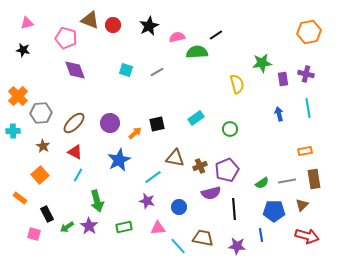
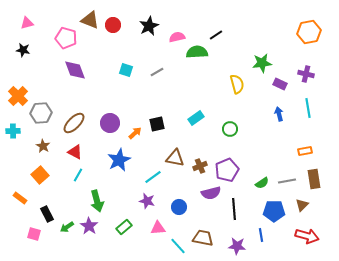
purple rectangle at (283, 79): moved 3 px left, 5 px down; rotated 56 degrees counterclockwise
green rectangle at (124, 227): rotated 28 degrees counterclockwise
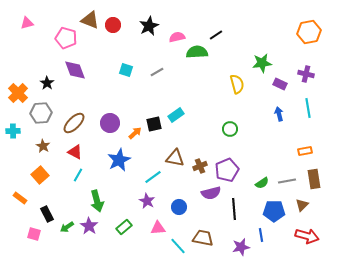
black star at (23, 50): moved 24 px right, 33 px down; rotated 24 degrees clockwise
orange cross at (18, 96): moved 3 px up
cyan rectangle at (196, 118): moved 20 px left, 3 px up
black square at (157, 124): moved 3 px left
purple star at (147, 201): rotated 14 degrees clockwise
purple star at (237, 246): moved 4 px right, 1 px down; rotated 18 degrees counterclockwise
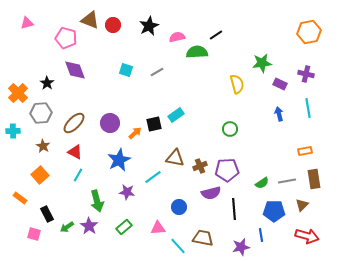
purple pentagon at (227, 170): rotated 20 degrees clockwise
purple star at (147, 201): moved 20 px left, 9 px up; rotated 21 degrees counterclockwise
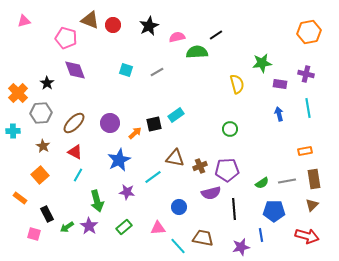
pink triangle at (27, 23): moved 3 px left, 2 px up
purple rectangle at (280, 84): rotated 16 degrees counterclockwise
brown triangle at (302, 205): moved 10 px right
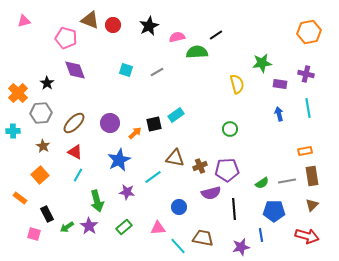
brown rectangle at (314, 179): moved 2 px left, 3 px up
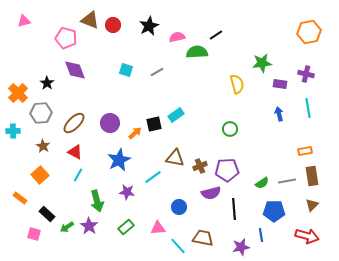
black rectangle at (47, 214): rotated 21 degrees counterclockwise
green rectangle at (124, 227): moved 2 px right
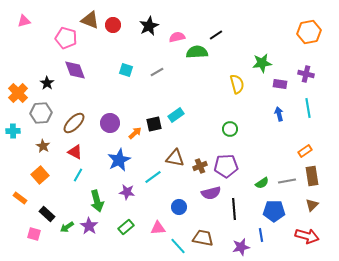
orange rectangle at (305, 151): rotated 24 degrees counterclockwise
purple pentagon at (227, 170): moved 1 px left, 4 px up
